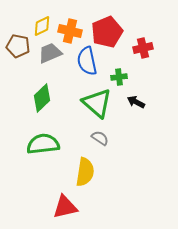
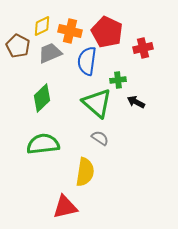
red pentagon: rotated 24 degrees counterclockwise
brown pentagon: rotated 15 degrees clockwise
blue semicircle: rotated 20 degrees clockwise
green cross: moved 1 px left, 3 px down
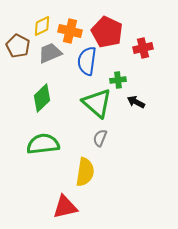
gray semicircle: rotated 102 degrees counterclockwise
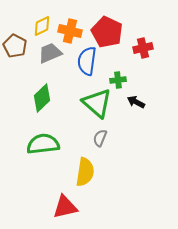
brown pentagon: moved 3 px left
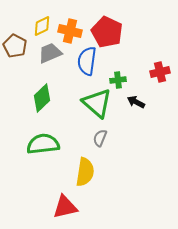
red cross: moved 17 px right, 24 px down
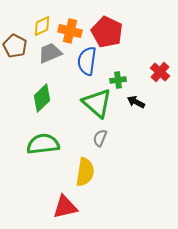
red cross: rotated 36 degrees counterclockwise
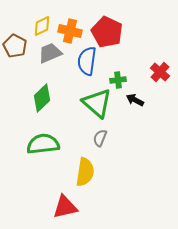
black arrow: moved 1 px left, 2 px up
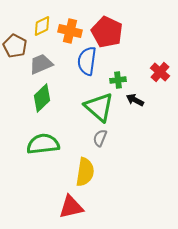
gray trapezoid: moved 9 px left, 11 px down
green triangle: moved 2 px right, 4 px down
red triangle: moved 6 px right
